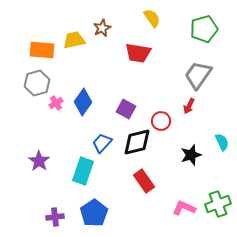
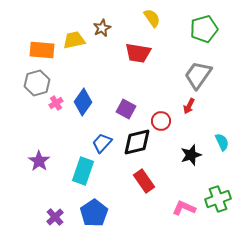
green cross: moved 5 px up
purple cross: rotated 36 degrees counterclockwise
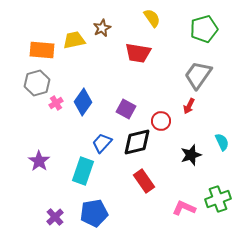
blue pentagon: rotated 24 degrees clockwise
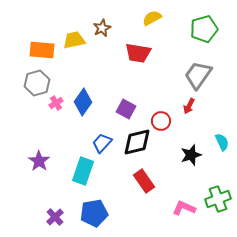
yellow semicircle: rotated 84 degrees counterclockwise
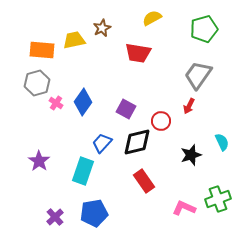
pink cross: rotated 24 degrees counterclockwise
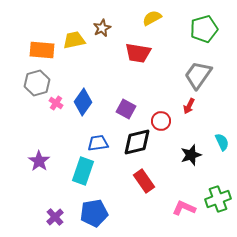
blue trapezoid: moved 4 px left; rotated 40 degrees clockwise
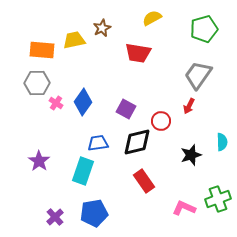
gray hexagon: rotated 15 degrees clockwise
cyan semicircle: rotated 24 degrees clockwise
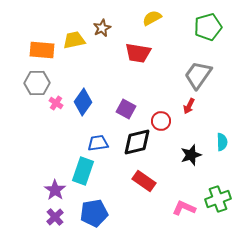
green pentagon: moved 4 px right, 2 px up
purple star: moved 16 px right, 29 px down
red rectangle: rotated 20 degrees counterclockwise
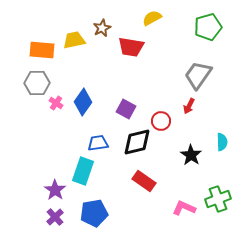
red trapezoid: moved 7 px left, 6 px up
black star: rotated 20 degrees counterclockwise
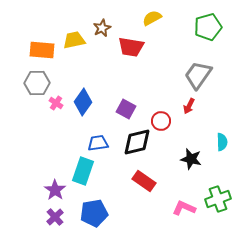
black star: moved 4 px down; rotated 20 degrees counterclockwise
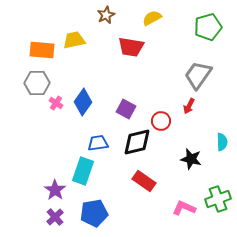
brown star: moved 4 px right, 13 px up
